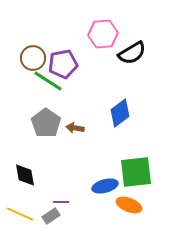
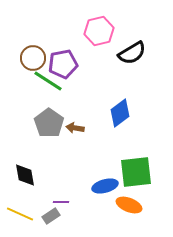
pink hexagon: moved 4 px left, 3 px up; rotated 8 degrees counterclockwise
gray pentagon: moved 3 px right
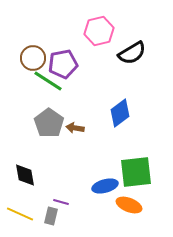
purple line: rotated 14 degrees clockwise
gray rectangle: rotated 42 degrees counterclockwise
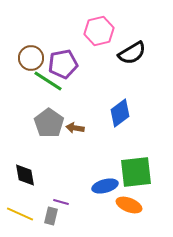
brown circle: moved 2 px left
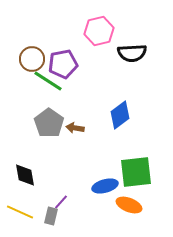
black semicircle: rotated 28 degrees clockwise
brown circle: moved 1 px right, 1 px down
blue diamond: moved 2 px down
purple line: rotated 63 degrees counterclockwise
yellow line: moved 2 px up
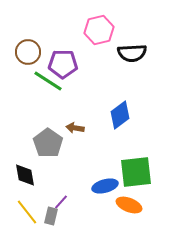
pink hexagon: moved 1 px up
brown circle: moved 4 px left, 7 px up
purple pentagon: rotated 12 degrees clockwise
gray pentagon: moved 1 px left, 20 px down
yellow line: moved 7 px right; rotated 28 degrees clockwise
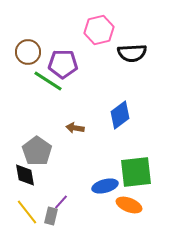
gray pentagon: moved 11 px left, 8 px down
